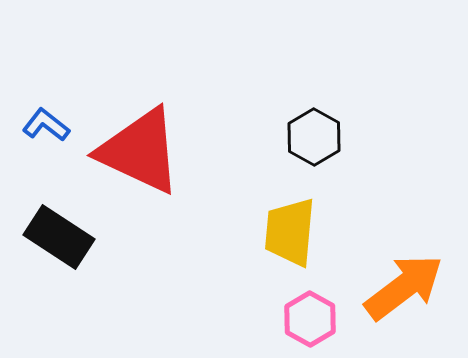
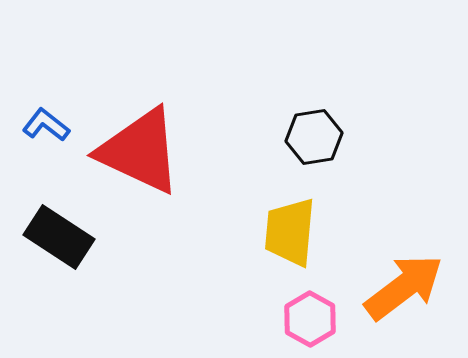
black hexagon: rotated 22 degrees clockwise
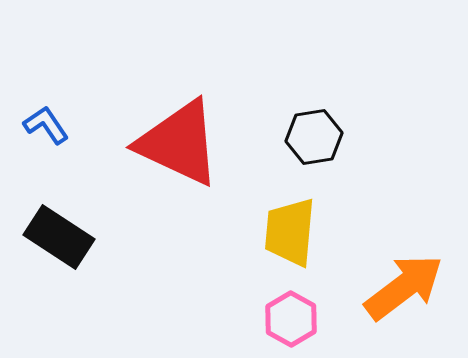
blue L-shape: rotated 18 degrees clockwise
red triangle: moved 39 px right, 8 px up
pink hexagon: moved 19 px left
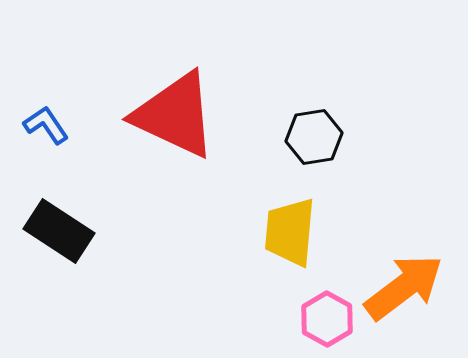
red triangle: moved 4 px left, 28 px up
black rectangle: moved 6 px up
pink hexagon: moved 36 px right
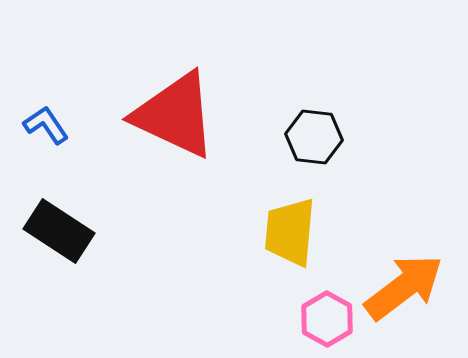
black hexagon: rotated 16 degrees clockwise
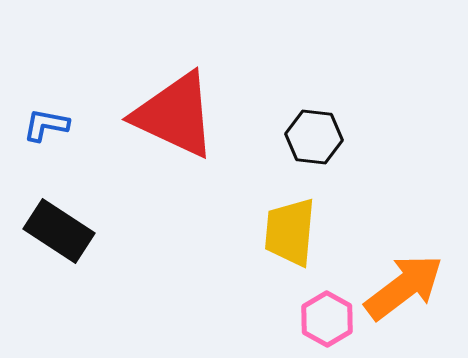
blue L-shape: rotated 45 degrees counterclockwise
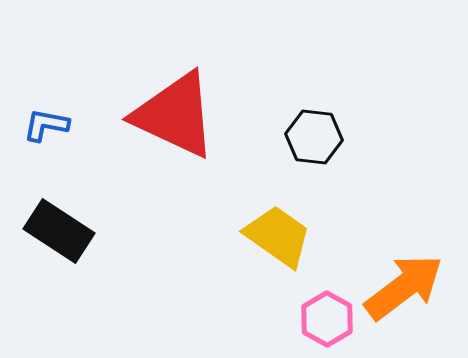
yellow trapezoid: moved 12 px left, 4 px down; rotated 120 degrees clockwise
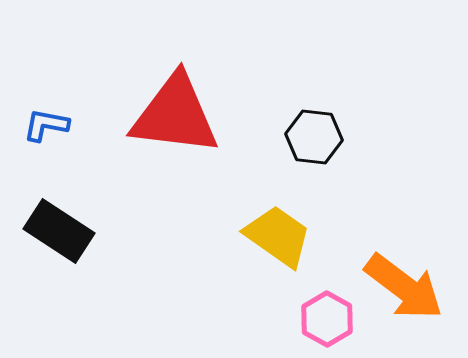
red triangle: rotated 18 degrees counterclockwise
orange arrow: rotated 74 degrees clockwise
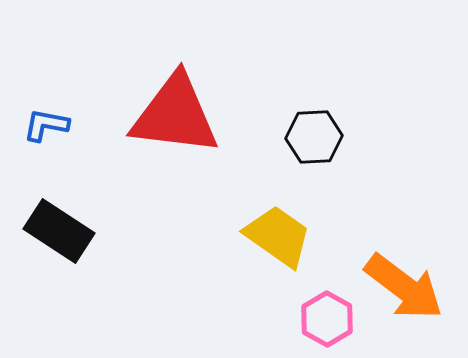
black hexagon: rotated 10 degrees counterclockwise
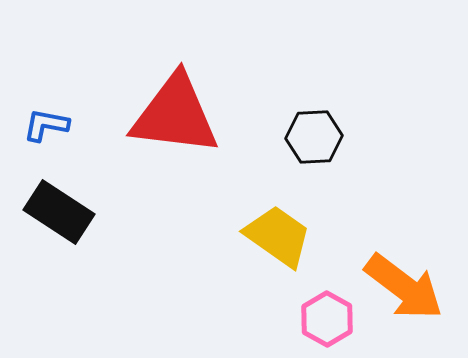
black rectangle: moved 19 px up
